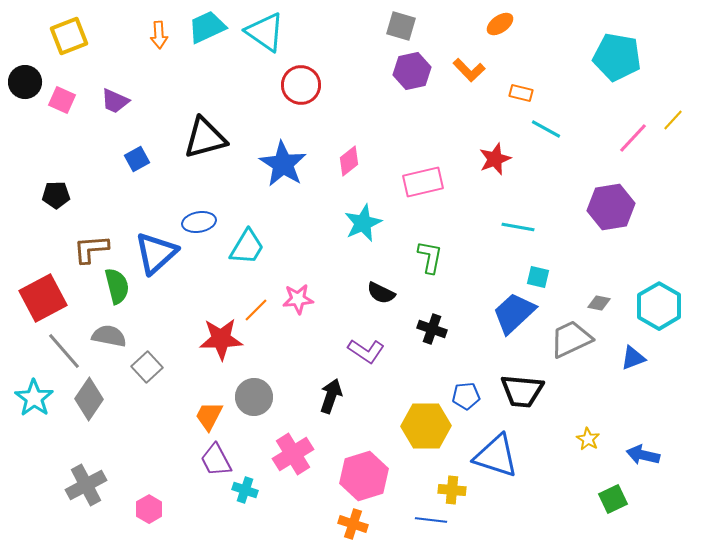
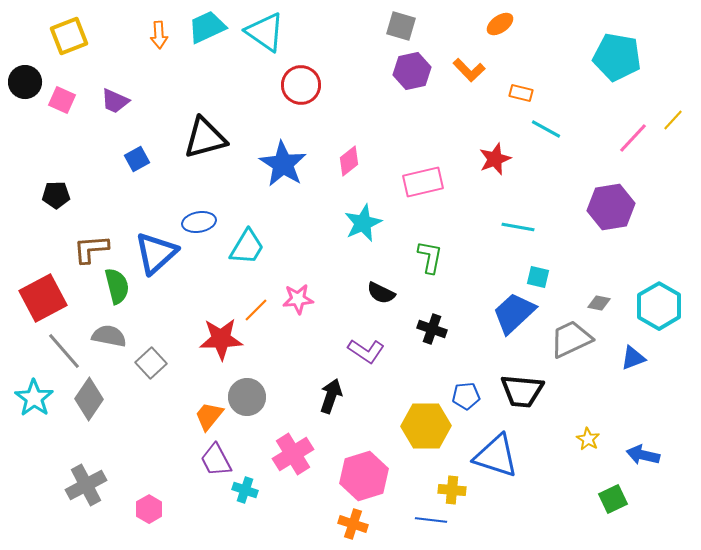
gray square at (147, 367): moved 4 px right, 4 px up
gray circle at (254, 397): moved 7 px left
orange trapezoid at (209, 416): rotated 12 degrees clockwise
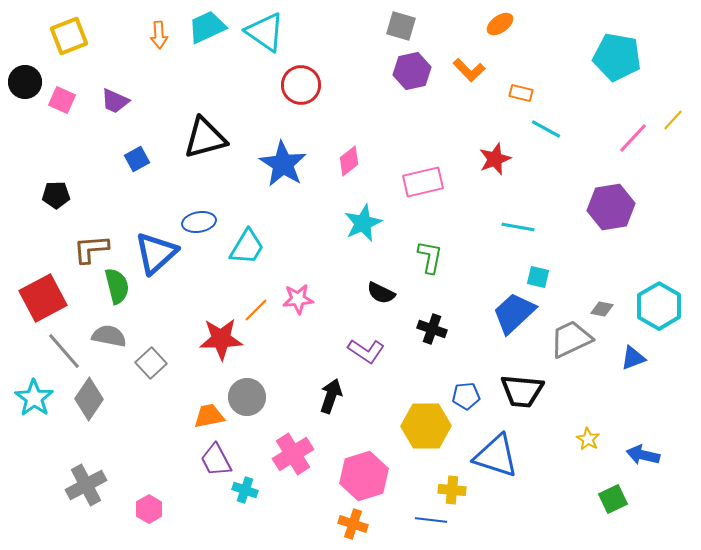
gray diamond at (599, 303): moved 3 px right, 6 px down
orange trapezoid at (209, 416): rotated 40 degrees clockwise
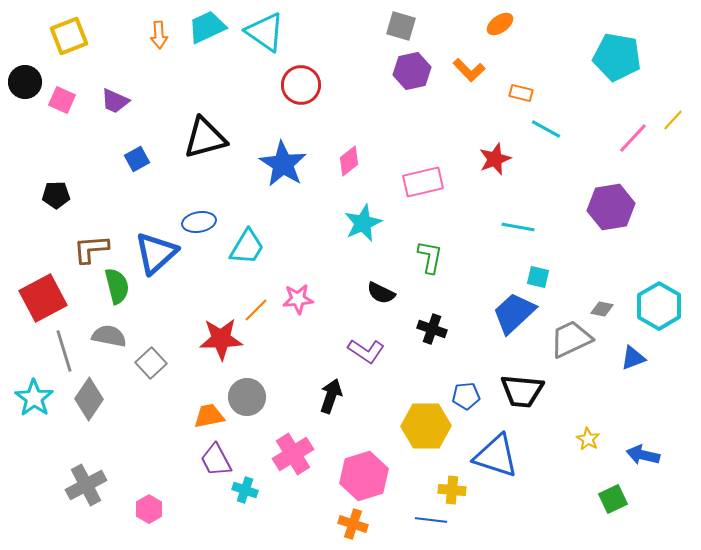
gray line at (64, 351): rotated 24 degrees clockwise
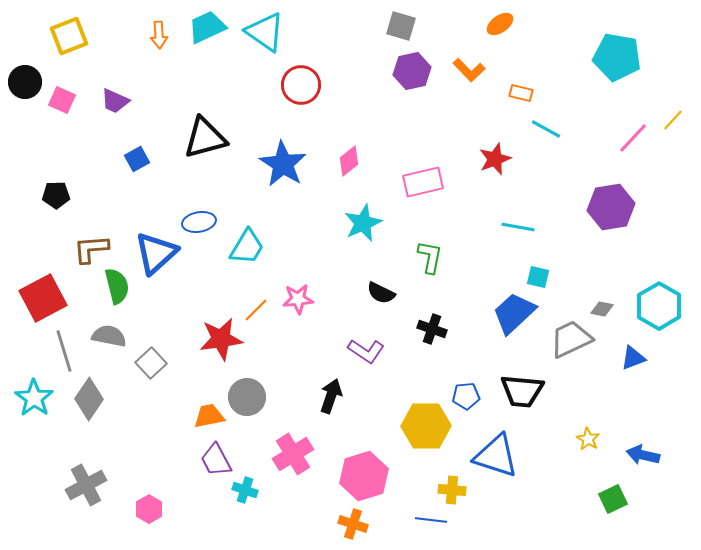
red star at (221, 339): rotated 6 degrees counterclockwise
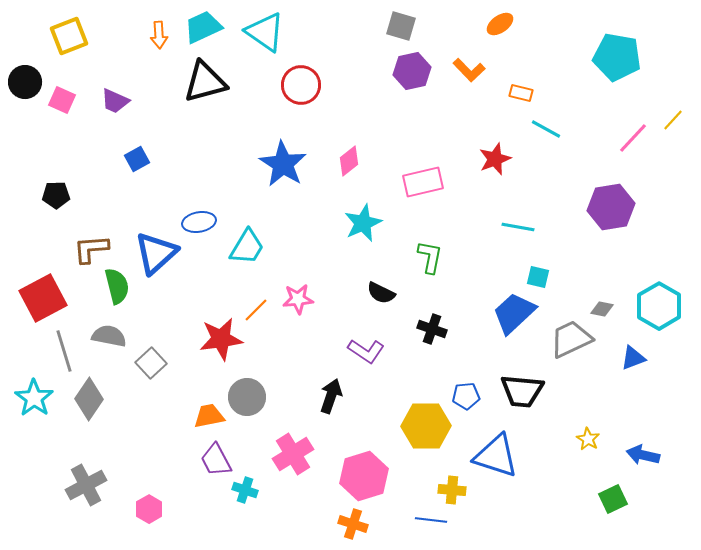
cyan trapezoid at (207, 27): moved 4 px left
black triangle at (205, 138): moved 56 px up
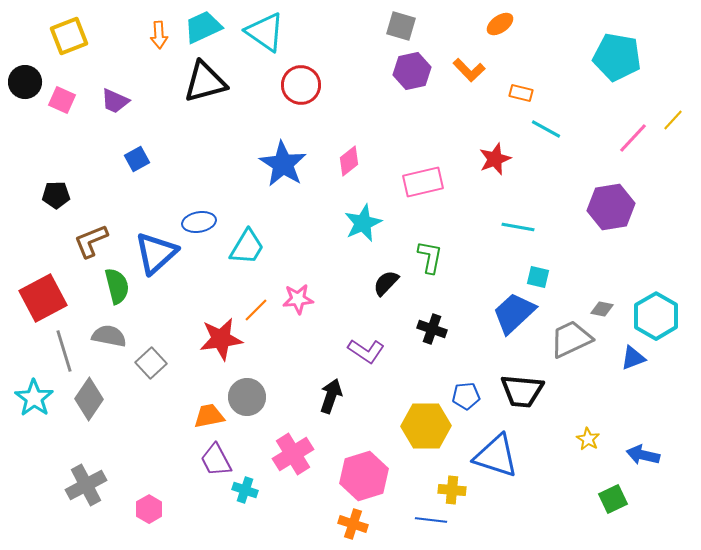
brown L-shape at (91, 249): moved 8 px up; rotated 18 degrees counterclockwise
black semicircle at (381, 293): moved 5 px right, 10 px up; rotated 108 degrees clockwise
cyan hexagon at (659, 306): moved 3 px left, 10 px down
